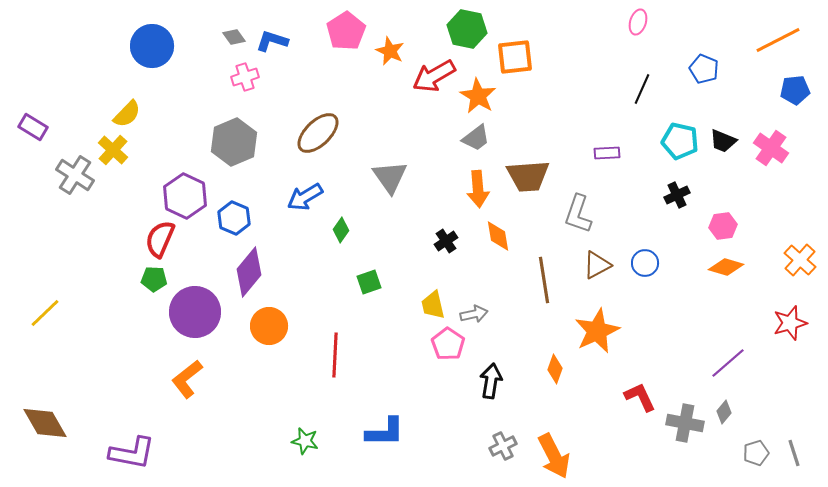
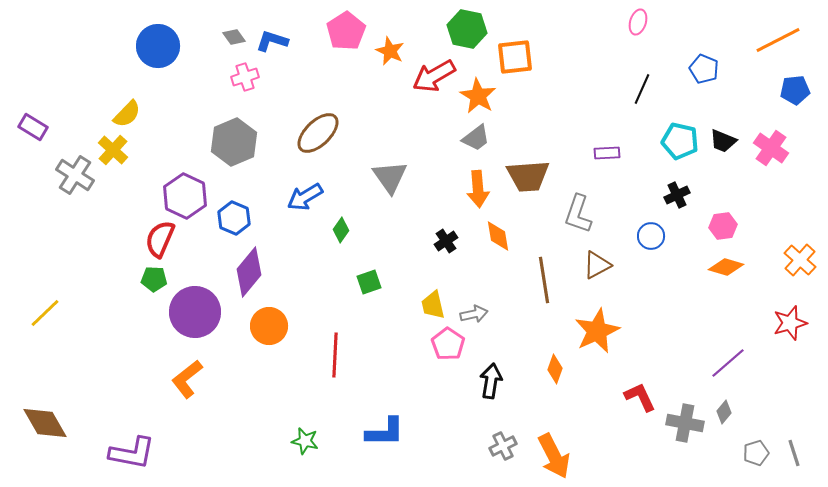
blue circle at (152, 46): moved 6 px right
blue circle at (645, 263): moved 6 px right, 27 px up
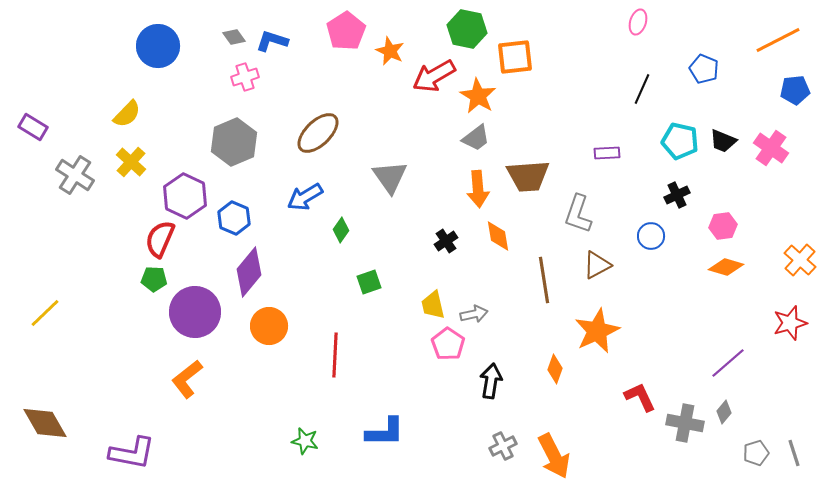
yellow cross at (113, 150): moved 18 px right, 12 px down
